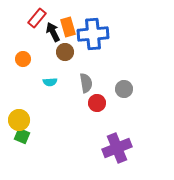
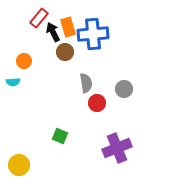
red rectangle: moved 2 px right
orange circle: moved 1 px right, 2 px down
cyan semicircle: moved 37 px left
yellow circle: moved 45 px down
green square: moved 38 px right
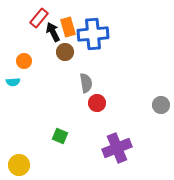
gray circle: moved 37 px right, 16 px down
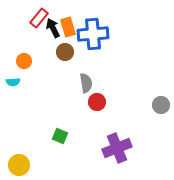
black arrow: moved 4 px up
red circle: moved 1 px up
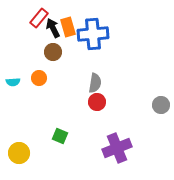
brown circle: moved 12 px left
orange circle: moved 15 px right, 17 px down
gray semicircle: moved 9 px right; rotated 18 degrees clockwise
yellow circle: moved 12 px up
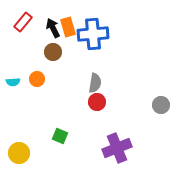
red rectangle: moved 16 px left, 4 px down
orange circle: moved 2 px left, 1 px down
